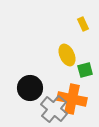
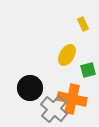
yellow ellipse: rotated 55 degrees clockwise
green square: moved 3 px right
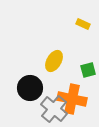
yellow rectangle: rotated 40 degrees counterclockwise
yellow ellipse: moved 13 px left, 6 px down
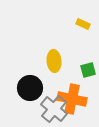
yellow ellipse: rotated 35 degrees counterclockwise
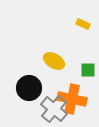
yellow ellipse: rotated 55 degrees counterclockwise
green square: rotated 14 degrees clockwise
black circle: moved 1 px left
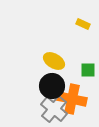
black circle: moved 23 px right, 2 px up
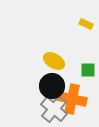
yellow rectangle: moved 3 px right
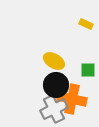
black circle: moved 4 px right, 1 px up
gray cross: rotated 24 degrees clockwise
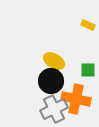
yellow rectangle: moved 2 px right, 1 px down
black circle: moved 5 px left, 4 px up
orange cross: moved 4 px right
